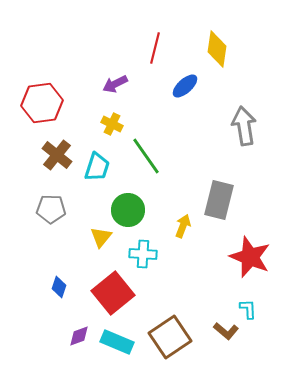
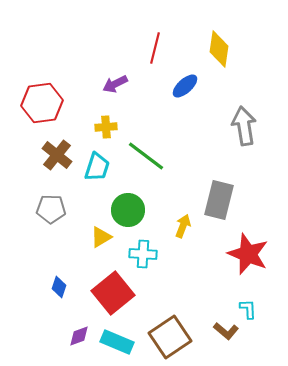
yellow diamond: moved 2 px right
yellow cross: moved 6 px left, 3 px down; rotated 30 degrees counterclockwise
green line: rotated 18 degrees counterclockwise
yellow triangle: rotated 20 degrees clockwise
red star: moved 2 px left, 3 px up
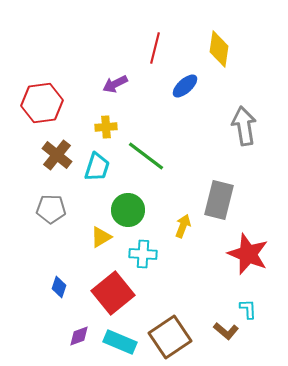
cyan rectangle: moved 3 px right
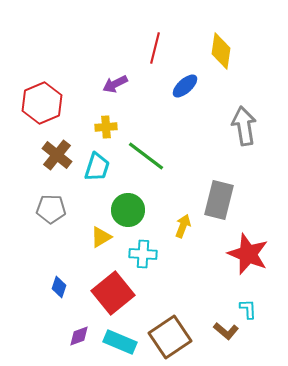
yellow diamond: moved 2 px right, 2 px down
red hexagon: rotated 15 degrees counterclockwise
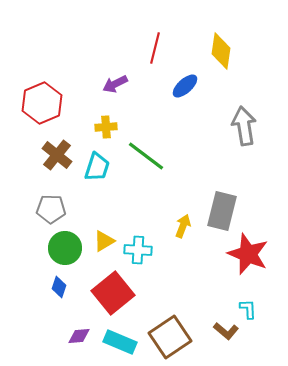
gray rectangle: moved 3 px right, 11 px down
green circle: moved 63 px left, 38 px down
yellow triangle: moved 3 px right, 4 px down
cyan cross: moved 5 px left, 4 px up
purple diamond: rotated 15 degrees clockwise
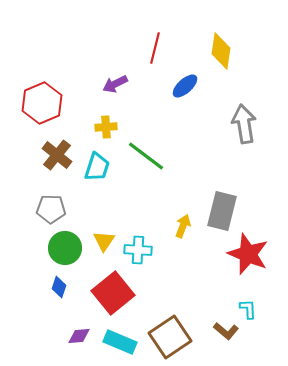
gray arrow: moved 2 px up
yellow triangle: rotated 25 degrees counterclockwise
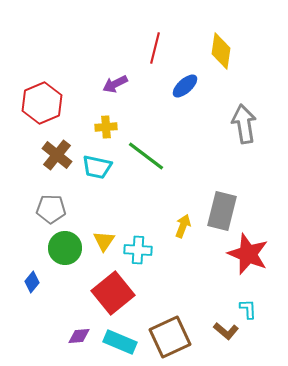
cyan trapezoid: rotated 84 degrees clockwise
blue diamond: moved 27 px left, 5 px up; rotated 20 degrees clockwise
brown square: rotated 9 degrees clockwise
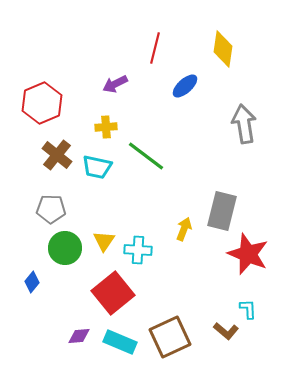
yellow diamond: moved 2 px right, 2 px up
yellow arrow: moved 1 px right, 3 px down
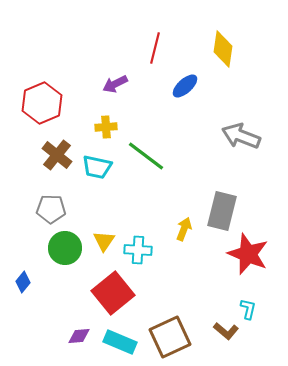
gray arrow: moved 3 px left, 12 px down; rotated 60 degrees counterclockwise
blue diamond: moved 9 px left
cyan L-shape: rotated 15 degrees clockwise
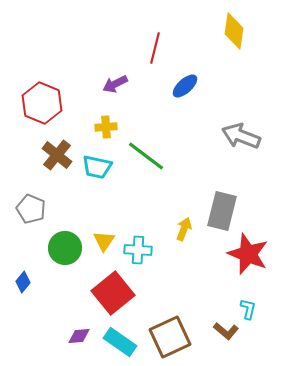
yellow diamond: moved 11 px right, 18 px up
red hexagon: rotated 15 degrees counterclockwise
gray pentagon: moved 20 px left; rotated 20 degrees clockwise
cyan rectangle: rotated 12 degrees clockwise
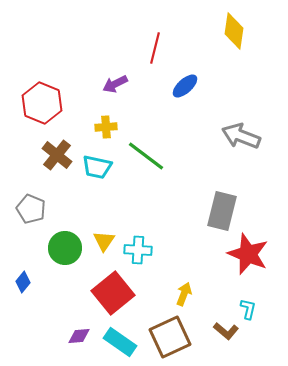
yellow arrow: moved 65 px down
